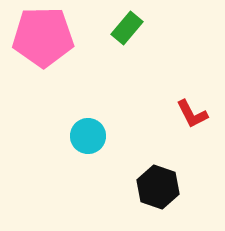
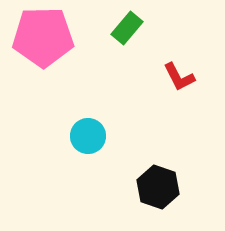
red L-shape: moved 13 px left, 37 px up
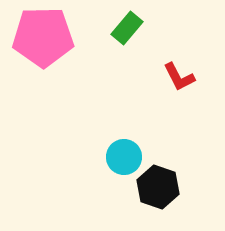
cyan circle: moved 36 px right, 21 px down
